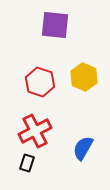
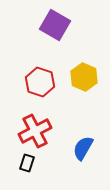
purple square: rotated 24 degrees clockwise
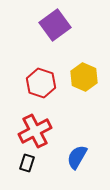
purple square: rotated 24 degrees clockwise
red hexagon: moved 1 px right, 1 px down
blue semicircle: moved 6 px left, 9 px down
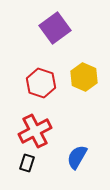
purple square: moved 3 px down
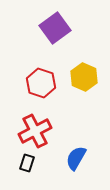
blue semicircle: moved 1 px left, 1 px down
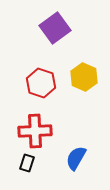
red cross: rotated 24 degrees clockwise
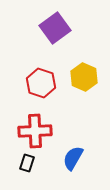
blue semicircle: moved 3 px left
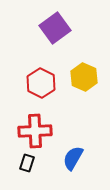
red hexagon: rotated 8 degrees clockwise
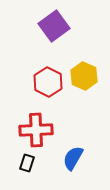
purple square: moved 1 px left, 2 px up
yellow hexagon: moved 1 px up
red hexagon: moved 7 px right, 1 px up
red cross: moved 1 px right, 1 px up
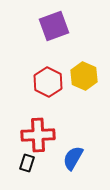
purple square: rotated 16 degrees clockwise
red cross: moved 2 px right, 5 px down
